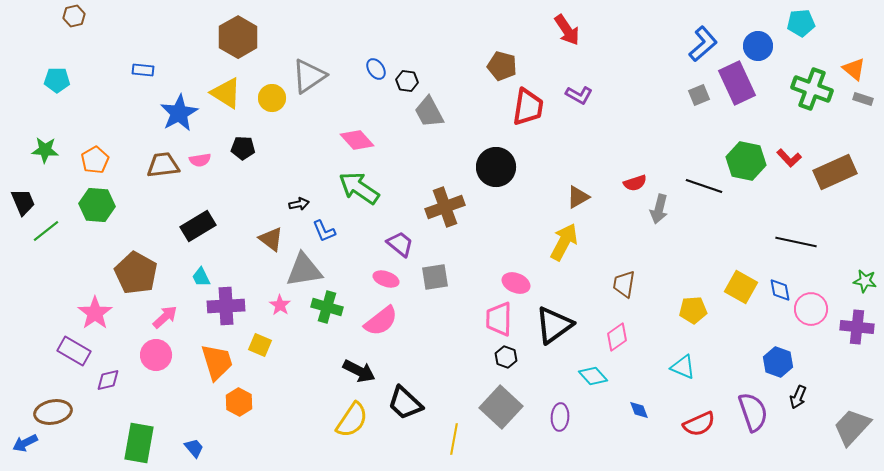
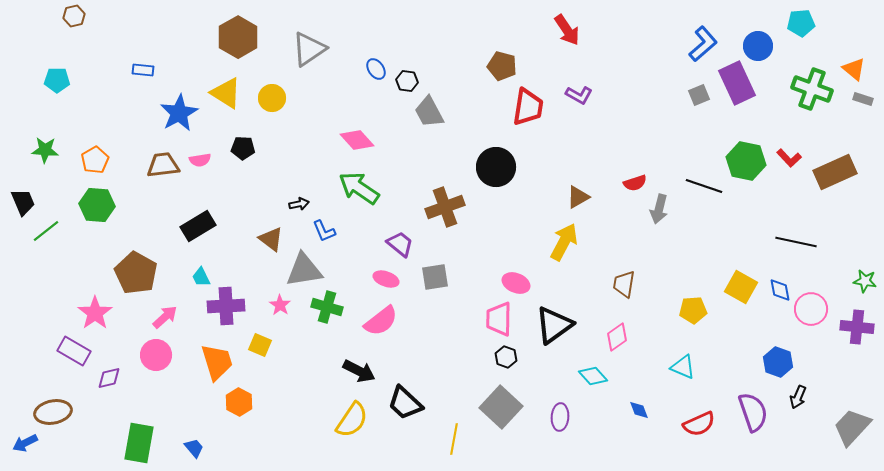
gray triangle at (309, 76): moved 27 px up
purple diamond at (108, 380): moved 1 px right, 2 px up
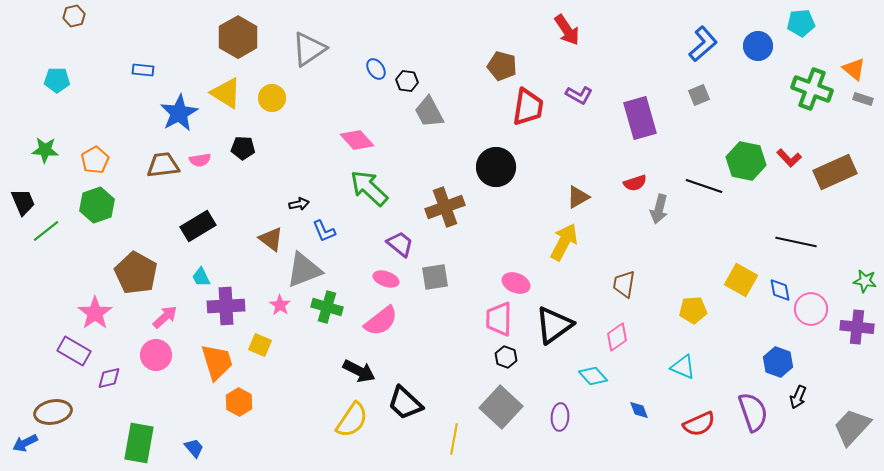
purple rectangle at (737, 83): moved 97 px left, 35 px down; rotated 9 degrees clockwise
green arrow at (359, 188): moved 10 px right; rotated 9 degrees clockwise
green hexagon at (97, 205): rotated 24 degrees counterclockwise
gray triangle at (304, 270): rotated 12 degrees counterclockwise
yellow square at (741, 287): moved 7 px up
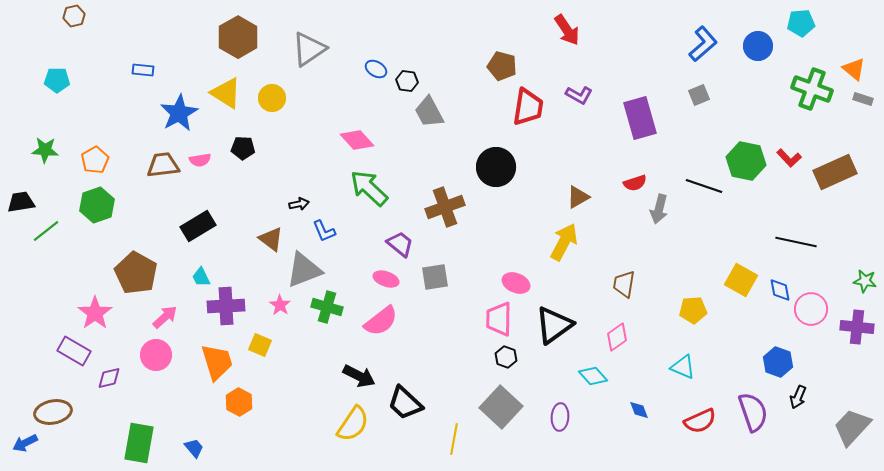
blue ellipse at (376, 69): rotated 25 degrees counterclockwise
black trapezoid at (23, 202): moved 2 px left; rotated 76 degrees counterclockwise
black arrow at (359, 371): moved 5 px down
yellow semicircle at (352, 420): moved 1 px right, 4 px down
red semicircle at (699, 424): moved 1 px right, 3 px up
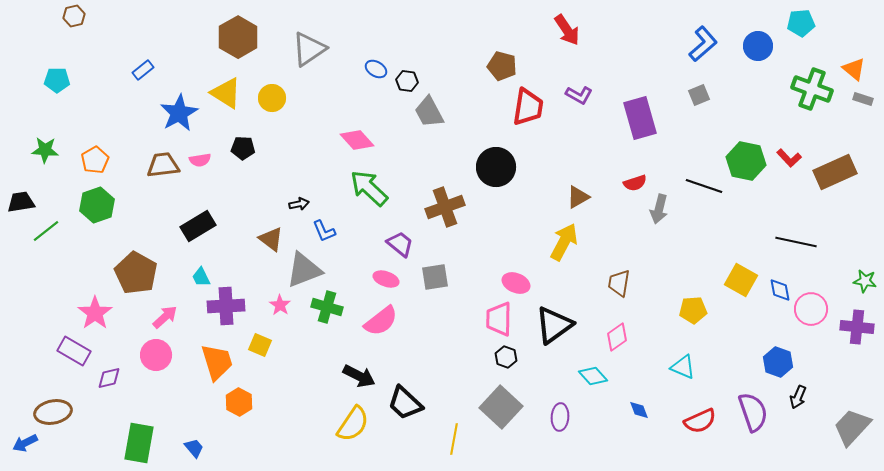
blue rectangle at (143, 70): rotated 45 degrees counterclockwise
brown trapezoid at (624, 284): moved 5 px left, 1 px up
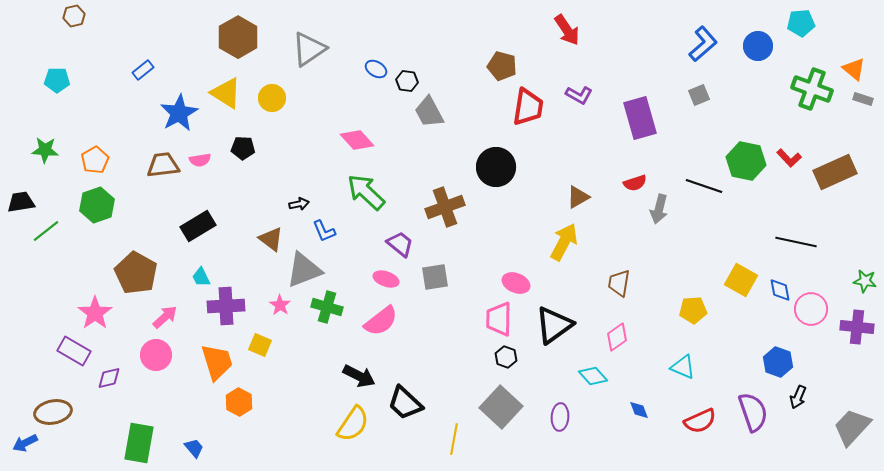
green arrow at (369, 188): moved 3 px left, 4 px down
